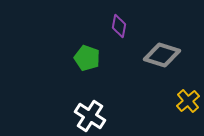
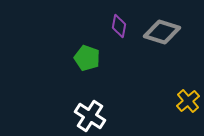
gray diamond: moved 23 px up
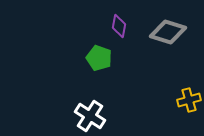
gray diamond: moved 6 px right
green pentagon: moved 12 px right
yellow cross: moved 1 px right, 1 px up; rotated 25 degrees clockwise
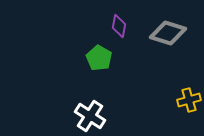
gray diamond: moved 1 px down
green pentagon: rotated 10 degrees clockwise
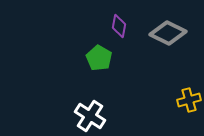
gray diamond: rotated 9 degrees clockwise
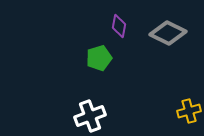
green pentagon: rotated 25 degrees clockwise
yellow cross: moved 11 px down
white cross: rotated 36 degrees clockwise
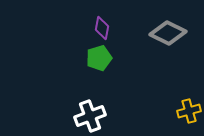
purple diamond: moved 17 px left, 2 px down
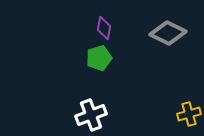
purple diamond: moved 2 px right
yellow cross: moved 3 px down
white cross: moved 1 px right, 1 px up
